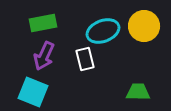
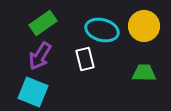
green rectangle: rotated 24 degrees counterclockwise
cyan ellipse: moved 1 px left, 1 px up; rotated 36 degrees clockwise
purple arrow: moved 4 px left; rotated 8 degrees clockwise
green trapezoid: moved 6 px right, 19 px up
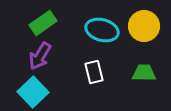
white rectangle: moved 9 px right, 13 px down
cyan square: rotated 24 degrees clockwise
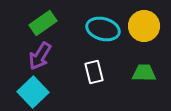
cyan ellipse: moved 1 px right, 1 px up
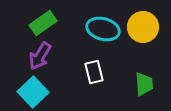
yellow circle: moved 1 px left, 1 px down
green trapezoid: moved 11 px down; rotated 85 degrees clockwise
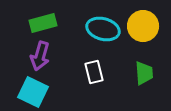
green rectangle: rotated 20 degrees clockwise
yellow circle: moved 1 px up
purple arrow: rotated 16 degrees counterclockwise
green trapezoid: moved 11 px up
cyan square: rotated 20 degrees counterclockwise
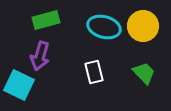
green rectangle: moved 3 px right, 3 px up
cyan ellipse: moved 1 px right, 2 px up
green trapezoid: rotated 40 degrees counterclockwise
cyan square: moved 14 px left, 7 px up
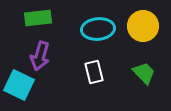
green rectangle: moved 8 px left, 2 px up; rotated 8 degrees clockwise
cyan ellipse: moved 6 px left, 2 px down; rotated 20 degrees counterclockwise
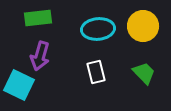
white rectangle: moved 2 px right
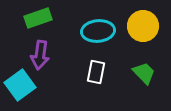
green rectangle: rotated 12 degrees counterclockwise
cyan ellipse: moved 2 px down
purple arrow: moved 1 px up; rotated 8 degrees counterclockwise
white rectangle: rotated 25 degrees clockwise
cyan square: moved 1 px right; rotated 28 degrees clockwise
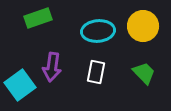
purple arrow: moved 12 px right, 12 px down
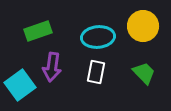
green rectangle: moved 13 px down
cyan ellipse: moved 6 px down
